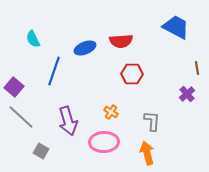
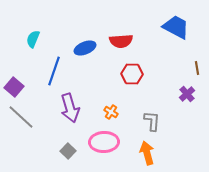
cyan semicircle: rotated 48 degrees clockwise
purple arrow: moved 2 px right, 13 px up
gray square: moved 27 px right; rotated 14 degrees clockwise
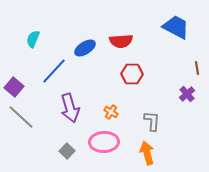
blue ellipse: rotated 10 degrees counterclockwise
blue line: rotated 24 degrees clockwise
gray square: moved 1 px left
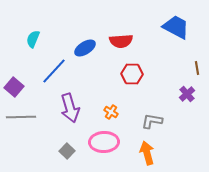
gray line: rotated 44 degrees counterclockwise
gray L-shape: rotated 85 degrees counterclockwise
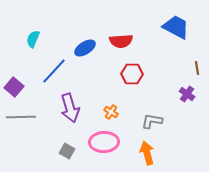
purple cross: rotated 14 degrees counterclockwise
gray square: rotated 14 degrees counterclockwise
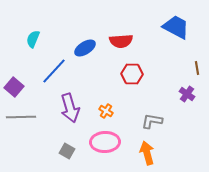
orange cross: moved 5 px left, 1 px up
pink ellipse: moved 1 px right
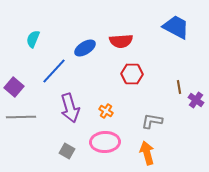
brown line: moved 18 px left, 19 px down
purple cross: moved 9 px right, 6 px down
